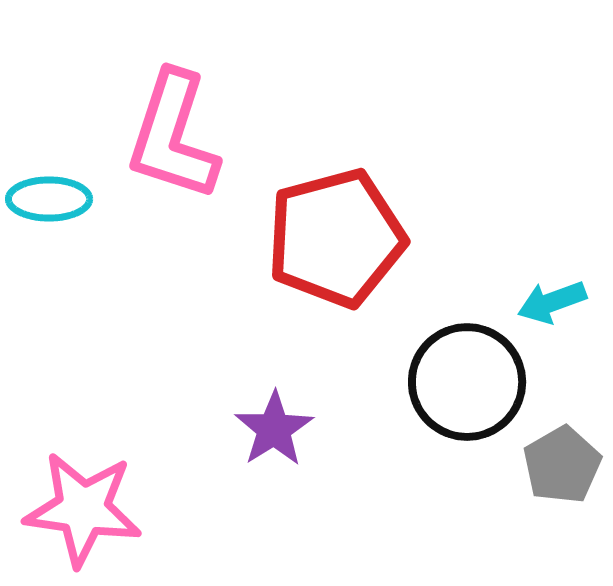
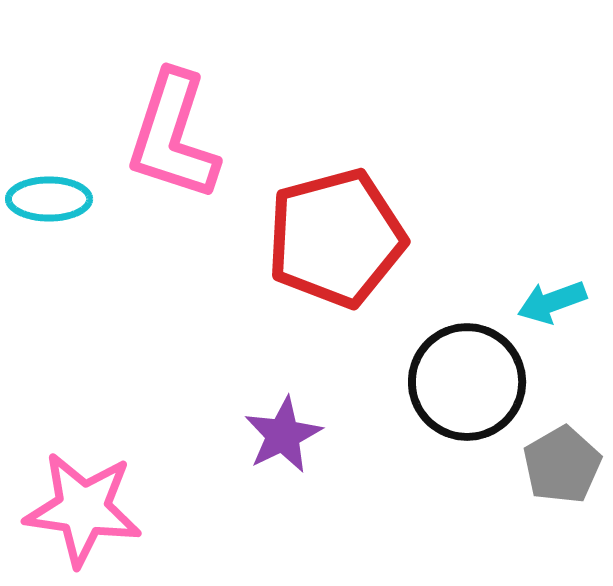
purple star: moved 9 px right, 6 px down; rotated 6 degrees clockwise
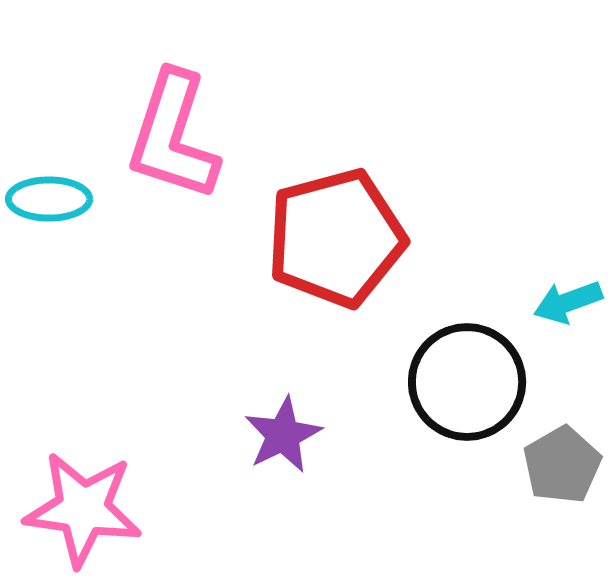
cyan arrow: moved 16 px right
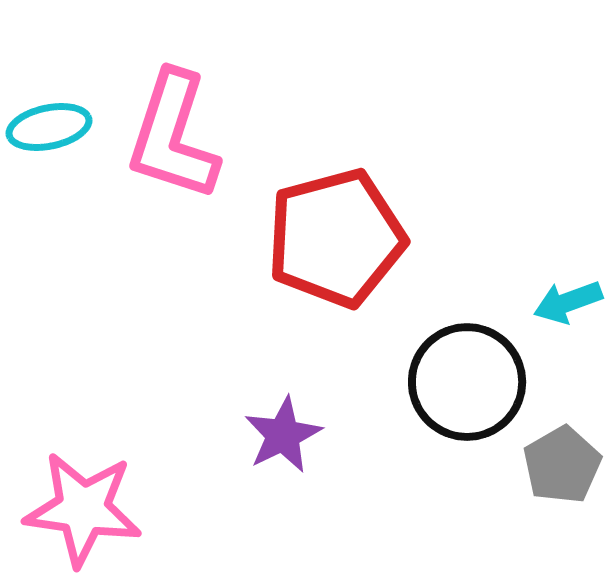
cyan ellipse: moved 72 px up; rotated 12 degrees counterclockwise
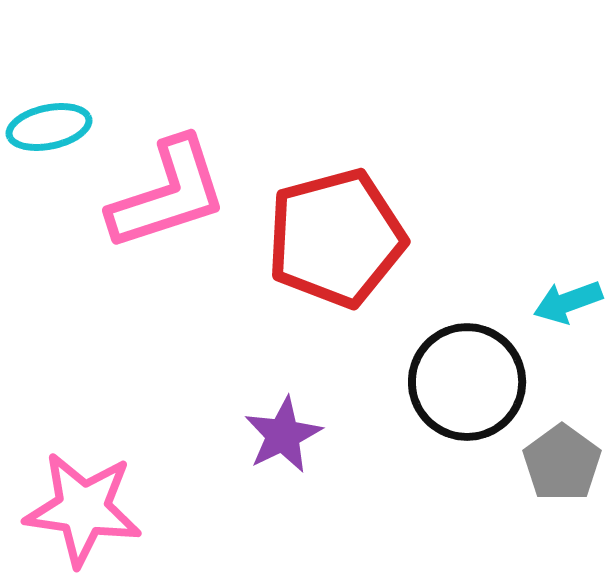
pink L-shape: moved 5 px left, 58 px down; rotated 126 degrees counterclockwise
gray pentagon: moved 2 px up; rotated 6 degrees counterclockwise
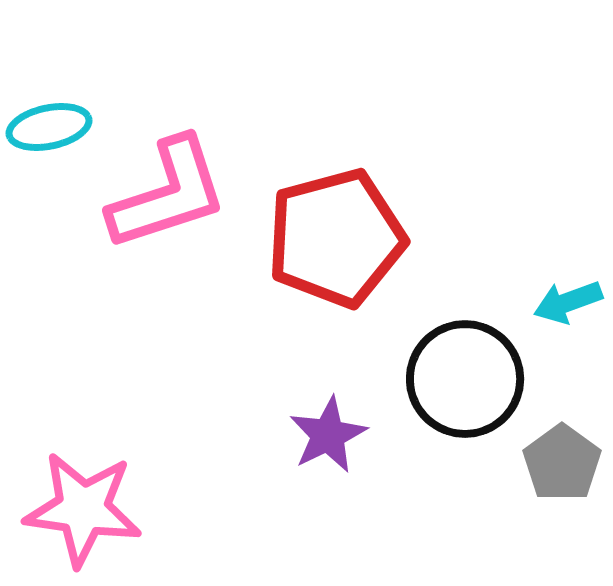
black circle: moved 2 px left, 3 px up
purple star: moved 45 px right
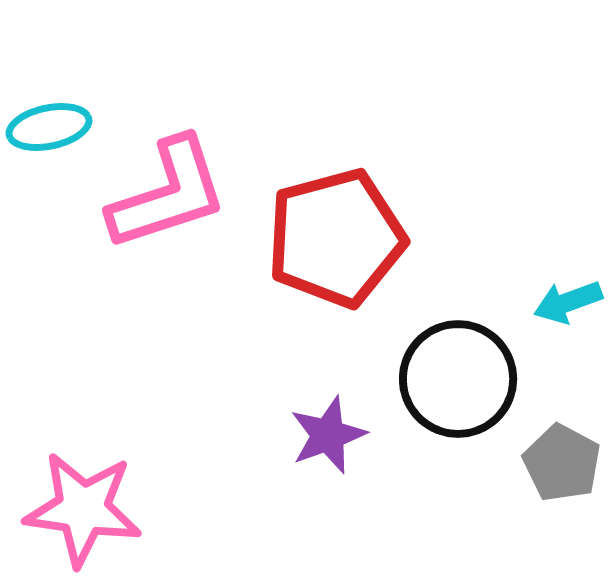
black circle: moved 7 px left
purple star: rotated 6 degrees clockwise
gray pentagon: rotated 8 degrees counterclockwise
